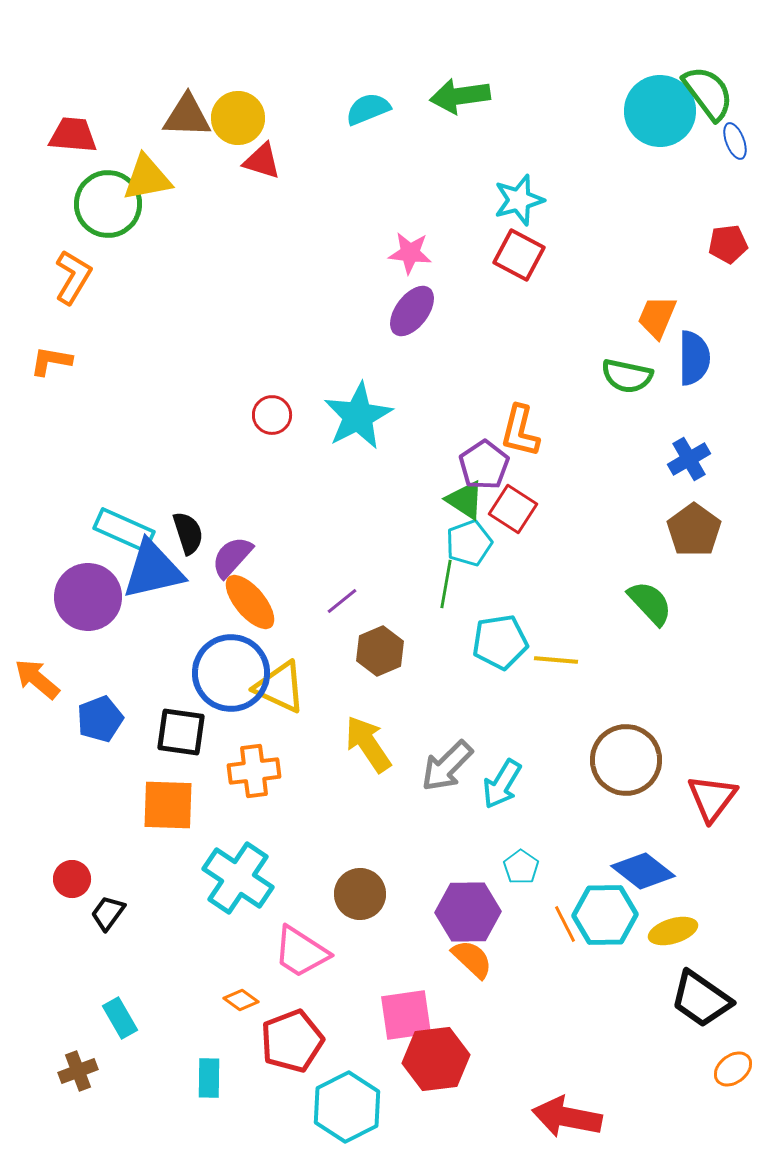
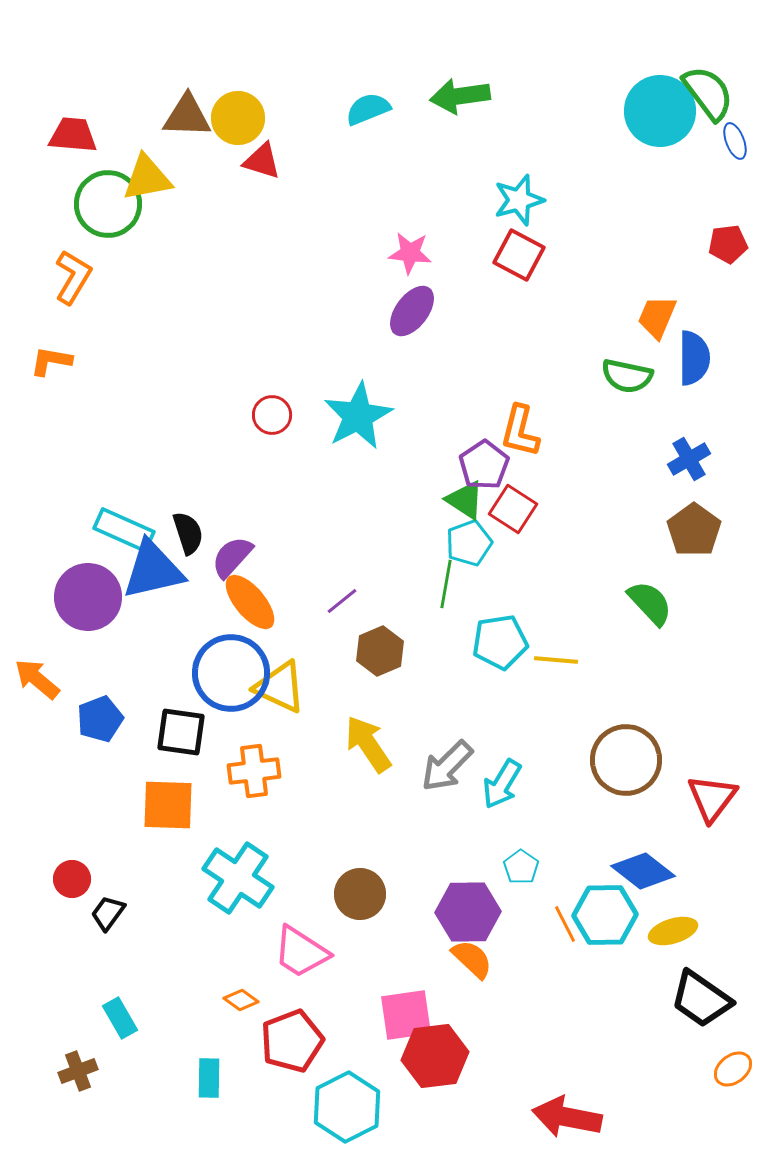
red hexagon at (436, 1059): moved 1 px left, 3 px up
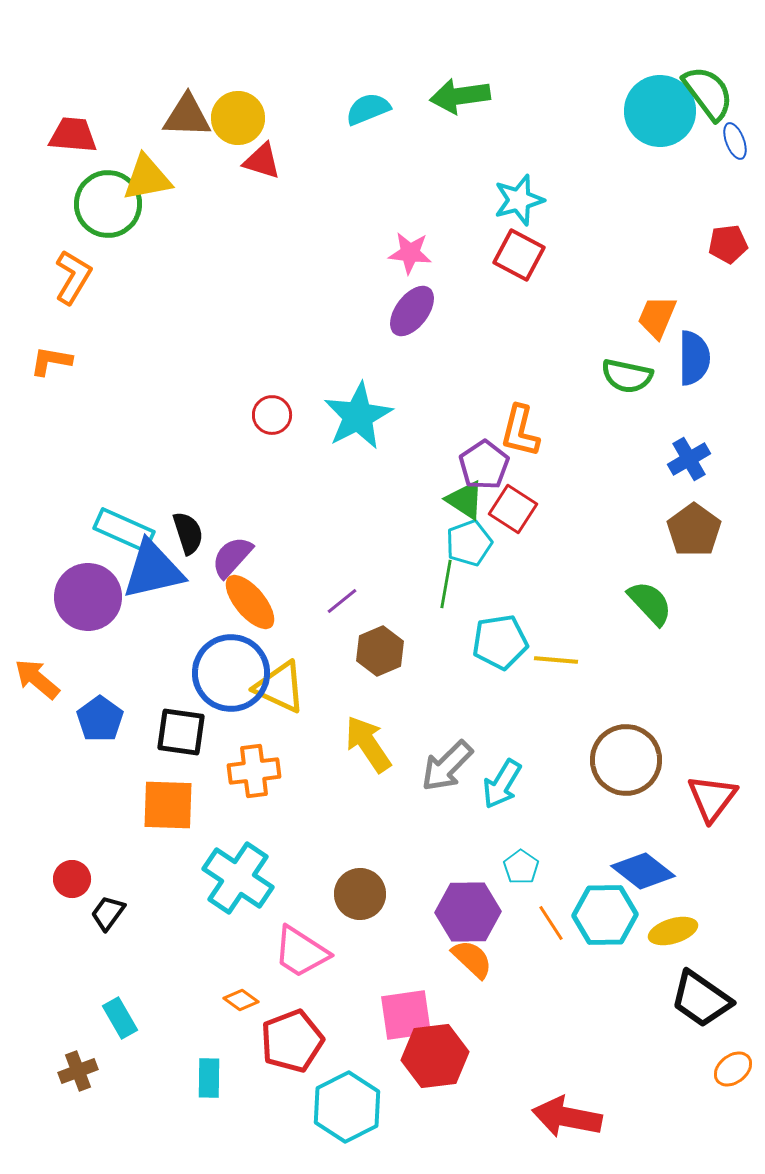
blue pentagon at (100, 719): rotated 15 degrees counterclockwise
orange line at (565, 924): moved 14 px left, 1 px up; rotated 6 degrees counterclockwise
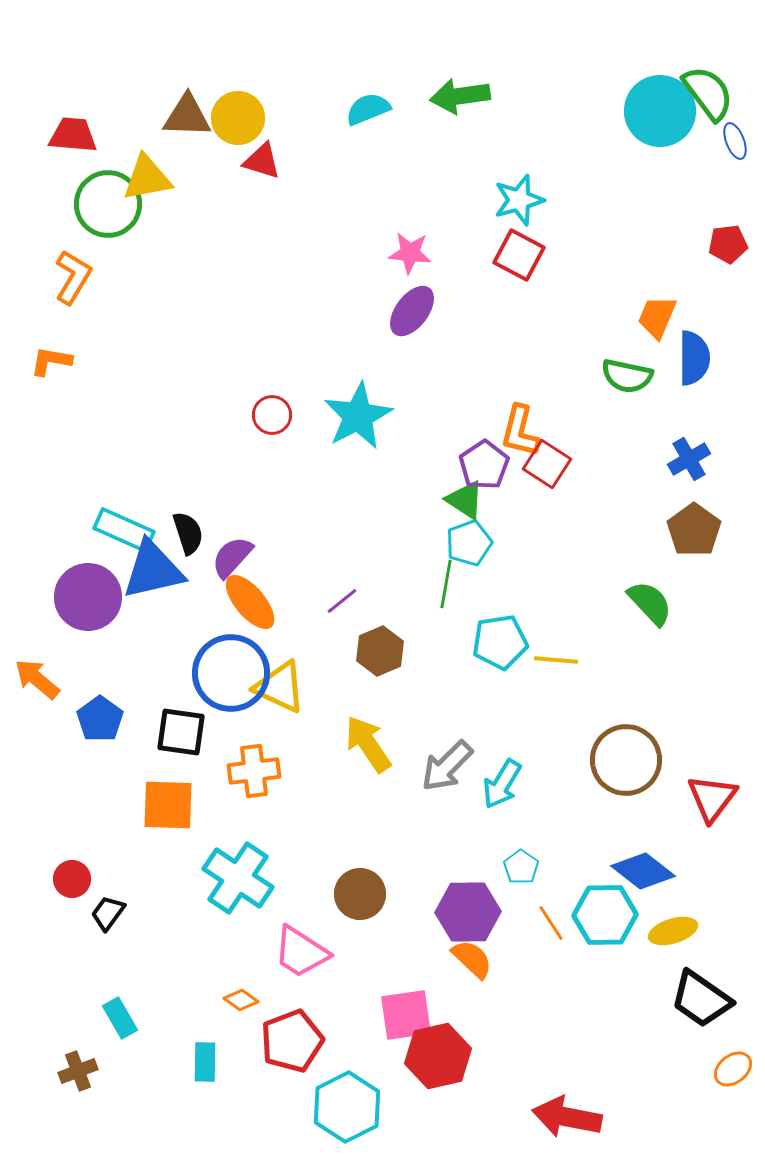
red square at (513, 509): moved 34 px right, 45 px up
red hexagon at (435, 1056): moved 3 px right; rotated 6 degrees counterclockwise
cyan rectangle at (209, 1078): moved 4 px left, 16 px up
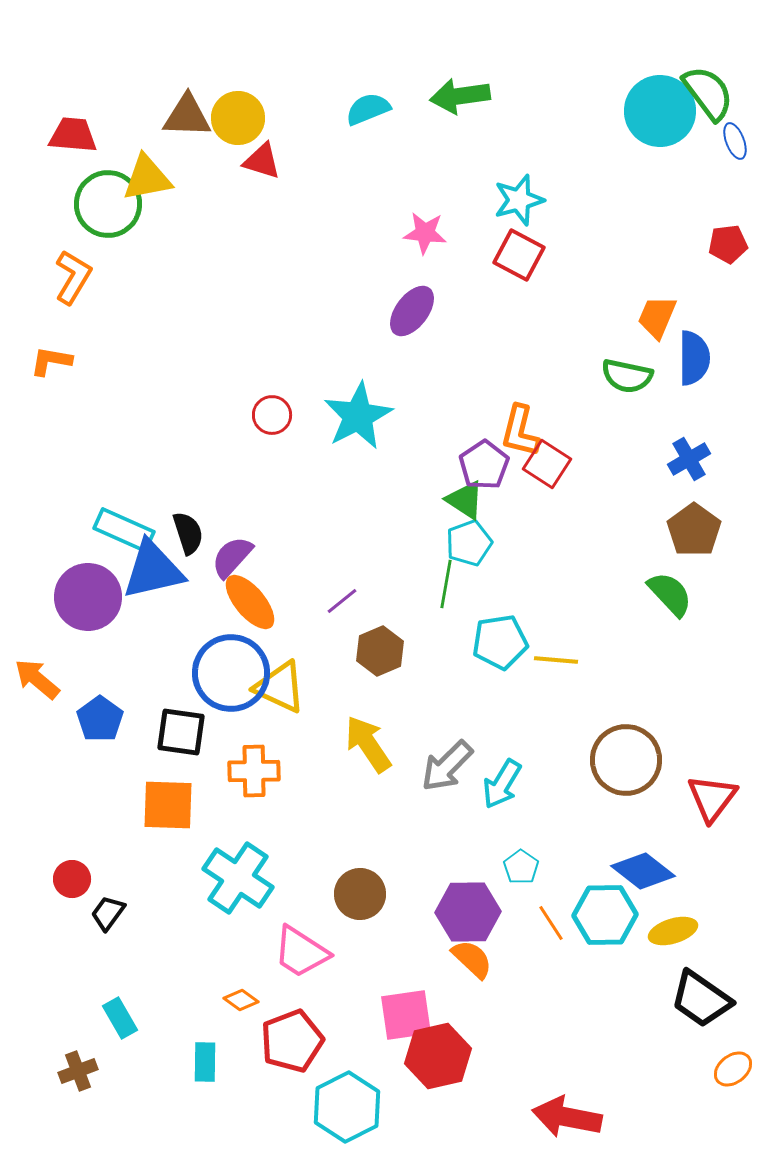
pink star at (410, 253): moved 15 px right, 20 px up
green semicircle at (650, 603): moved 20 px right, 9 px up
orange cross at (254, 771): rotated 6 degrees clockwise
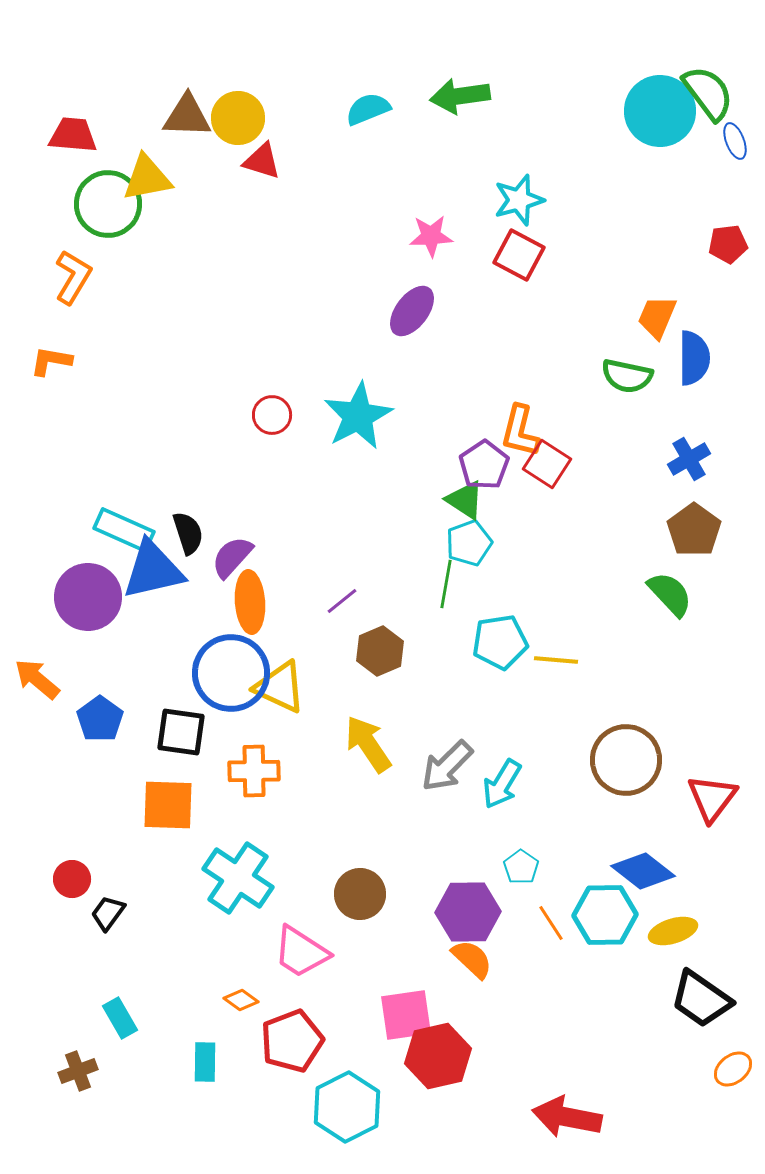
pink star at (425, 233): moved 6 px right, 3 px down; rotated 9 degrees counterclockwise
orange ellipse at (250, 602): rotated 36 degrees clockwise
